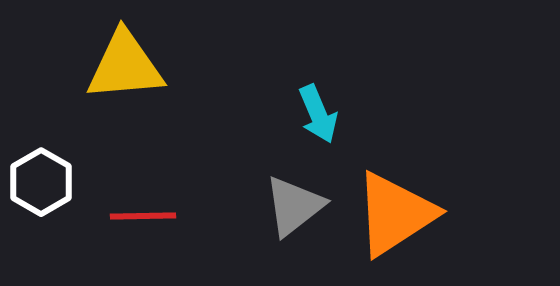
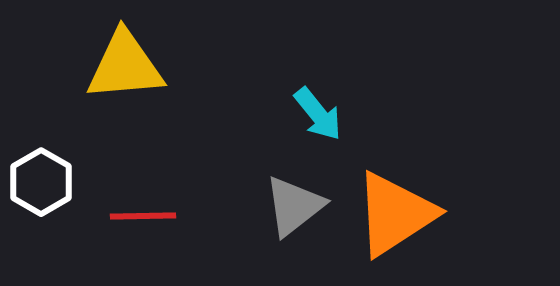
cyan arrow: rotated 16 degrees counterclockwise
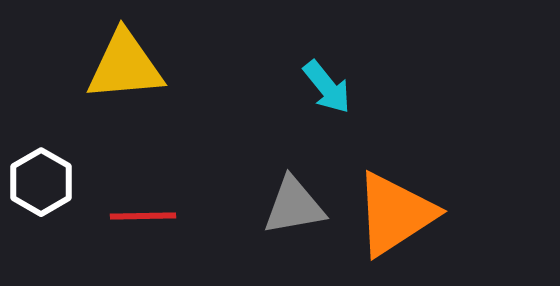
cyan arrow: moved 9 px right, 27 px up
gray triangle: rotated 28 degrees clockwise
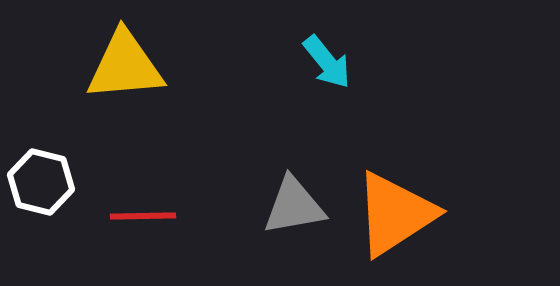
cyan arrow: moved 25 px up
white hexagon: rotated 16 degrees counterclockwise
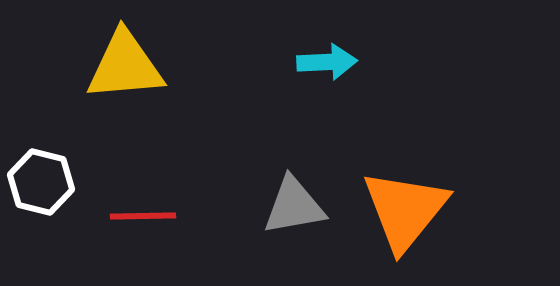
cyan arrow: rotated 54 degrees counterclockwise
orange triangle: moved 10 px right, 4 px up; rotated 18 degrees counterclockwise
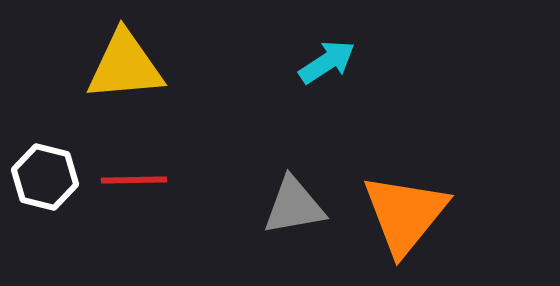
cyan arrow: rotated 30 degrees counterclockwise
white hexagon: moved 4 px right, 5 px up
orange triangle: moved 4 px down
red line: moved 9 px left, 36 px up
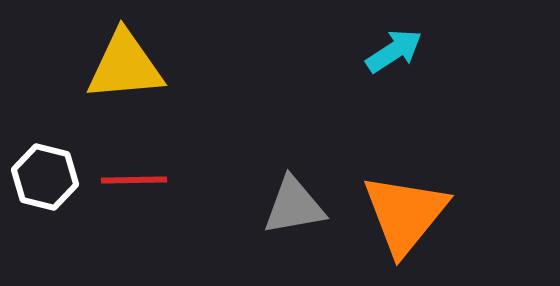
cyan arrow: moved 67 px right, 11 px up
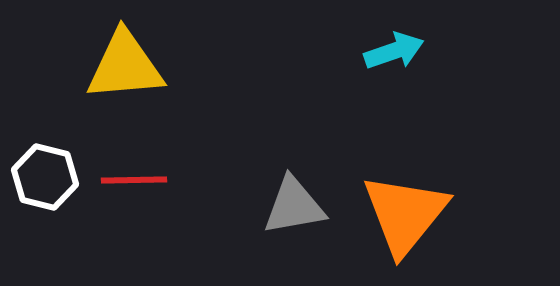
cyan arrow: rotated 14 degrees clockwise
